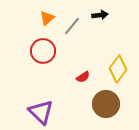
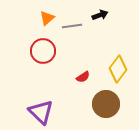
black arrow: rotated 14 degrees counterclockwise
gray line: rotated 42 degrees clockwise
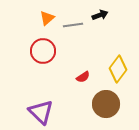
gray line: moved 1 px right, 1 px up
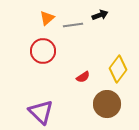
brown circle: moved 1 px right
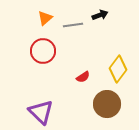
orange triangle: moved 2 px left
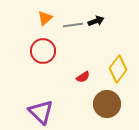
black arrow: moved 4 px left, 6 px down
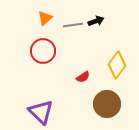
yellow diamond: moved 1 px left, 4 px up
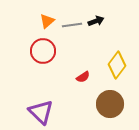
orange triangle: moved 2 px right, 3 px down
gray line: moved 1 px left
brown circle: moved 3 px right
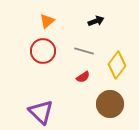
gray line: moved 12 px right, 26 px down; rotated 24 degrees clockwise
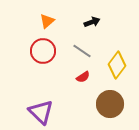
black arrow: moved 4 px left, 1 px down
gray line: moved 2 px left; rotated 18 degrees clockwise
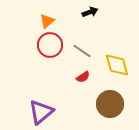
black arrow: moved 2 px left, 10 px up
red circle: moved 7 px right, 6 px up
yellow diamond: rotated 52 degrees counterclockwise
purple triangle: rotated 36 degrees clockwise
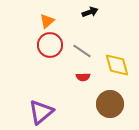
red semicircle: rotated 32 degrees clockwise
